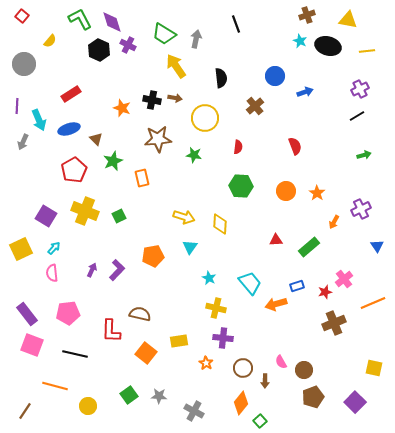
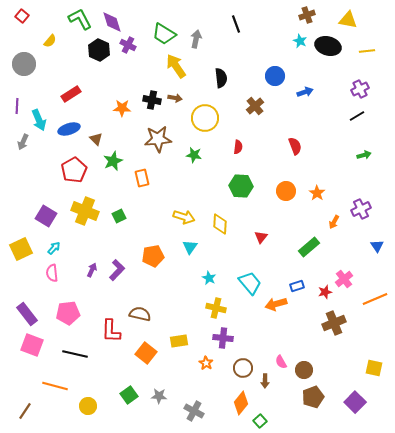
orange star at (122, 108): rotated 18 degrees counterclockwise
red triangle at (276, 240): moved 15 px left, 3 px up; rotated 48 degrees counterclockwise
orange line at (373, 303): moved 2 px right, 4 px up
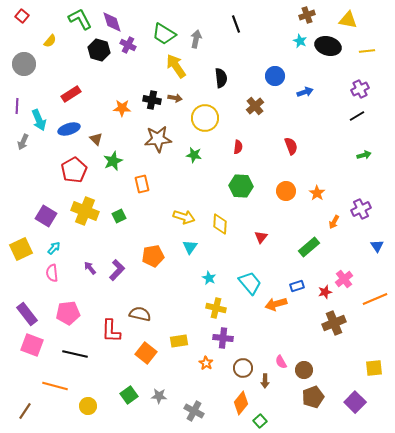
black hexagon at (99, 50): rotated 10 degrees counterclockwise
red semicircle at (295, 146): moved 4 px left
orange rectangle at (142, 178): moved 6 px down
purple arrow at (92, 270): moved 2 px left, 2 px up; rotated 64 degrees counterclockwise
yellow square at (374, 368): rotated 18 degrees counterclockwise
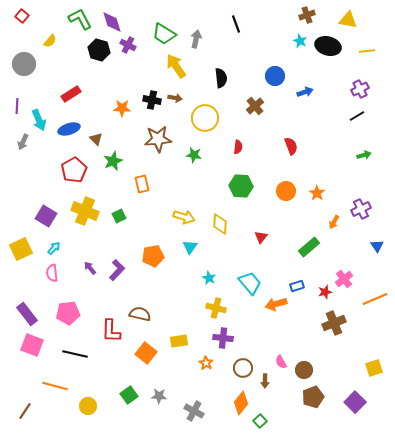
yellow square at (374, 368): rotated 12 degrees counterclockwise
